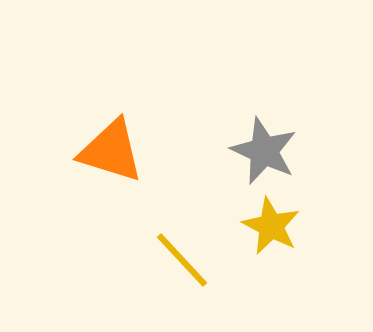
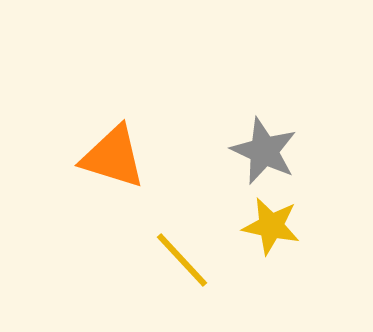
orange triangle: moved 2 px right, 6 px down
yellow star: rotated 16 degrees counterclockwise
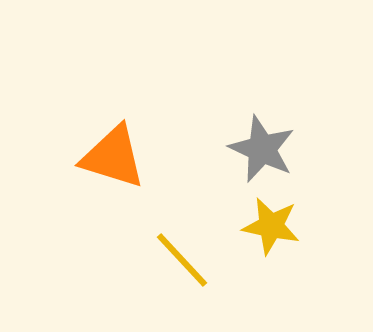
gray star: moved 2 px left, 2 px up
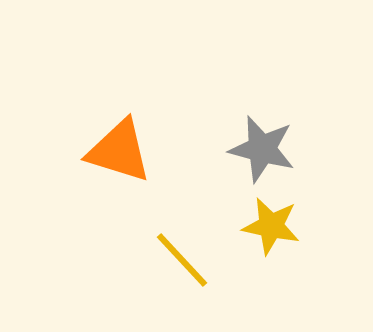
gray star: rotated 10 degrees counterclockwise
orange triangle: moved 6 px right, 6 px up
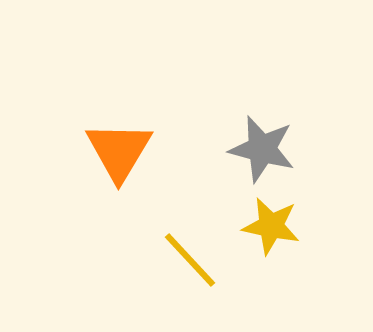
orange triangle: rotated 44 degrees clockwise
yellow line: moved 8 px right
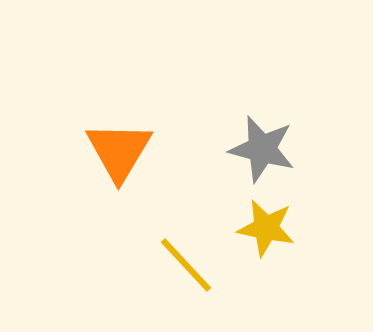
yellow star: moved 5 px left, 2 px down
yellow line: moved 4 px left, 5 px down
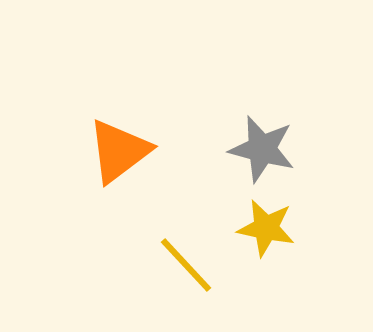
orange triangle: rotated 22 degrees clockwise
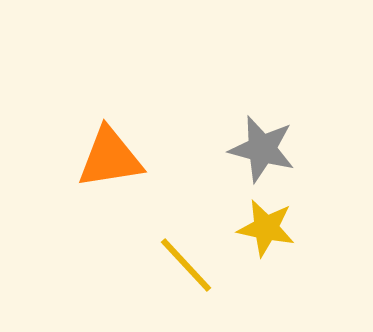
orange triangle: moved 9 px left, 7 px down; rotated 28 degrees clockwise
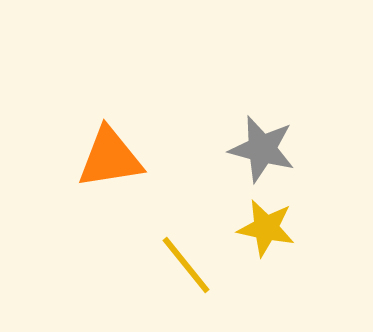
yellow line: rotated 4 degrees clockwise
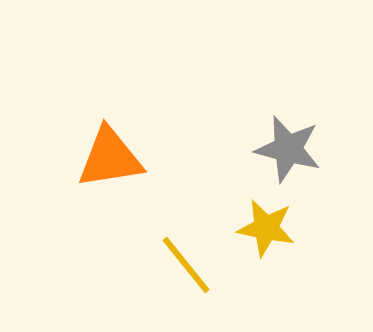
gray star: moved 26 px right
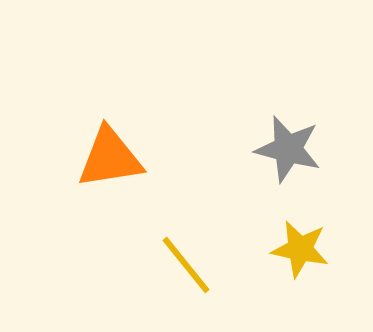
yellow star: moved 34 px right, 21 px down
